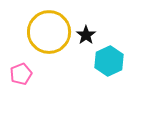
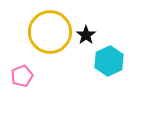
yellow circle: moved 1 px right
pink pentagon: moved 1 px right, 2 px down
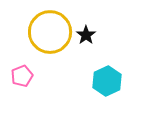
cyan hexagon: moved 2 px left, 20 px down
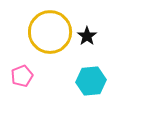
black star: moved 1 px right, 1 px down
cyan hexagon: moved 16 px left; rotated 20 degrees clockwise
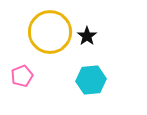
cyan hexagon: moved 1 px up
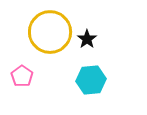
black star: moved 3 px down
pink pentagon: rotated 15 degrees counterclockwise
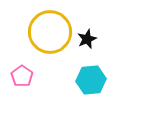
black star: rotated 12 degrees clockwise
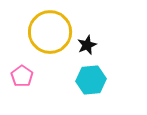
black star: moved 6 px down
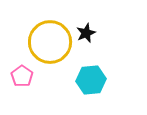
yellow circle: moved 10 px down
black star: moved 1 px left, 12 px up
